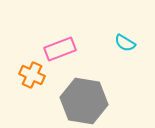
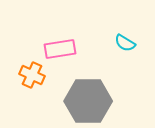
pink rectangle: rotated 12 degrees clockwise
gray hexagon: moved 4 px right; rotated 9 degrees counterclockwise
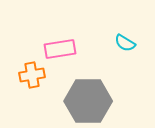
orange cross: rotated 35 degrees counterclockwise
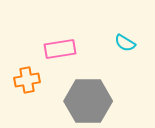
orange cross: moved 5 px left, 5 px down
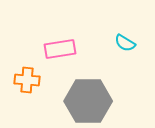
orange cross: rotated 15 degrees clockwise
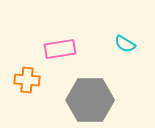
cyan semicircle: moved 1 px down
gray hexagon: moved 2 px right, 1 px up
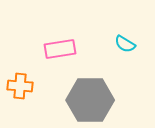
orange cross: moved 7 px left, 6 px down
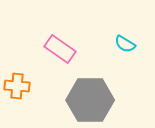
pink rectangle: rotated 44 degrees clockwise
orange cross: moved 3 px left
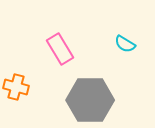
pink rectangle: rotated 24 degrees clockwise
orange cross: moved 1 px left, 1 px down; rotated 10 degrees clockwise
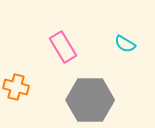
pink rectangle: moved 3 px right, 2 px up
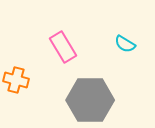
orange cross: moved 7 px up
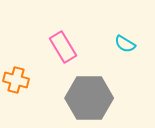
gray hexagon: moved 1 px left, 2 px up
